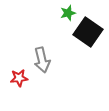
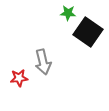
green star: rotated 21 degrees clockwise
gray arrow: moved 1 px right, 2 px down
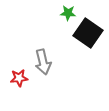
black square: moved 1 px down
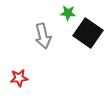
gray arrow: moved 26 px up
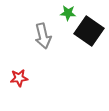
black square: moved 1 px right, 2 px up
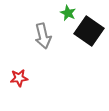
green star: rotated 21 degrees clockwise
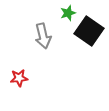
green star: rotated 28 degrees clockwise
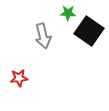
green star: rotated 21 degrees clockwise
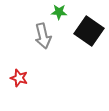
green star: moved 9 px left, 1 px up
red star: rotated 24 degrees clockwise
